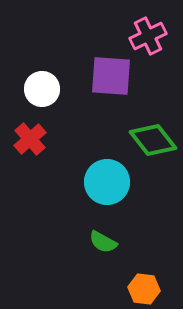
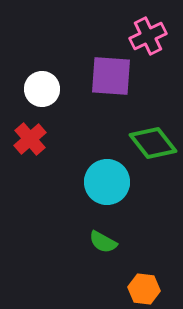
green diamond: moved 3 px down
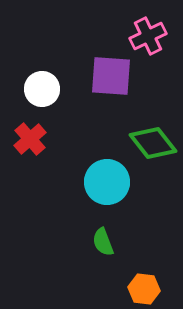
green semicircle: rotated 40 degrees clockwise
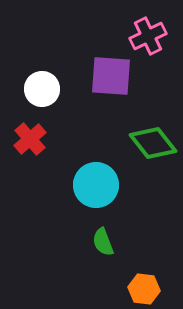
cyan circle: moved 11 px left, 3 px down
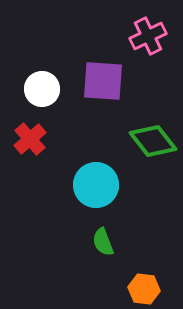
purple square: moved 8 px left, 5 px down
green diamond: moved 2 px up
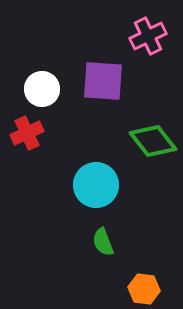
red cross: moved 3 px left, 6 px up; rotated 16 degrees clockwise
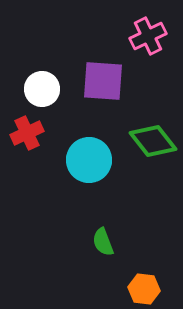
cyan circle: moved 7 px left, 25 px up
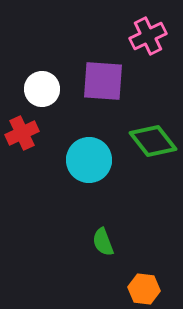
red cross: moved 5 px left
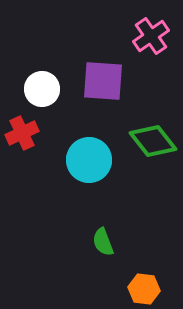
pink cross: moved 3 px right; rotated 9 degrees counterclockwise
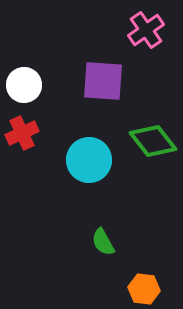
pink cross: moved 5 px left, 6 px up
white circle: moved 18 px left, 4 px up
green semicircle: rotated 8 degrees counterclockwise
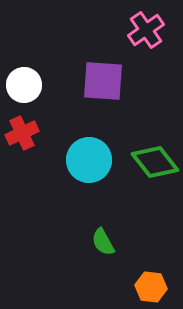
green diamond: moved 2 px right, 21 px down
orange hexagon: moved 7 px right, 2 px up
